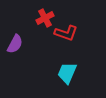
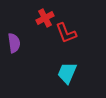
red L-shape: rotated 50 degrees clockwise
purple semicircle: moved 1 px left, 1 px up; rotated 36 degrees counterclockwise
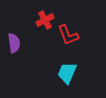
red cross: moved 2 px down
red L-shape: moved 2 px right, 2 px down
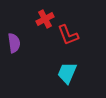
red cross: moved 1 px up
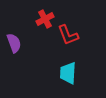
purple semicircle: rotated 12 degrees counterclockwise
cyan trapezoid: moved 1 px right; rotated 20 degrees counterclockwise
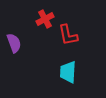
red L-shape: rotated 10 degrees clockwise
cyan trapezoid: moved 1 px up
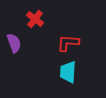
red cross: moved 10 px left; rotated 24 degrees counterclockwise
red L-shape: moved 8 px down; rotated 105 degrees clockwise
